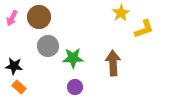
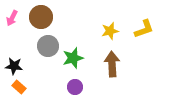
yellow star: moved 11 px left, 18 px down; rotated 18 degrees clockwise
brown circle: moved 2 px right
green star: rotated 15 degrees counterclockwise
brown arrow: moved 1 px left, 1 px down
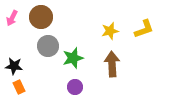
orange rectangle: rotated 24 degrees clockwise
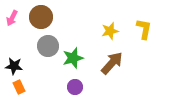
yellow L-shape: rotated 60 degrees counterclockwise
brown arrow: moved 1 px up; rotated 45 degrees clockwise
